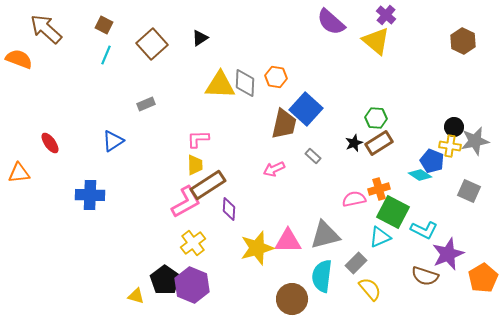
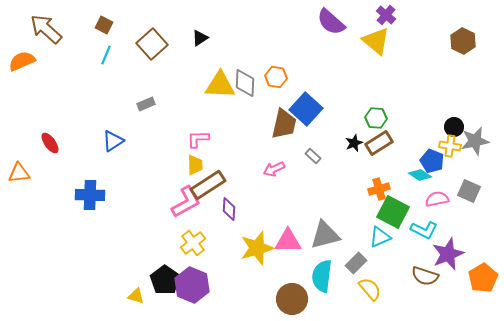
orange semicircle at (19, 59): moved 3 px right, 2 px down; rotated 44 degrees counterclockwise
pink semicircle at (354, 199): moved 83 px right
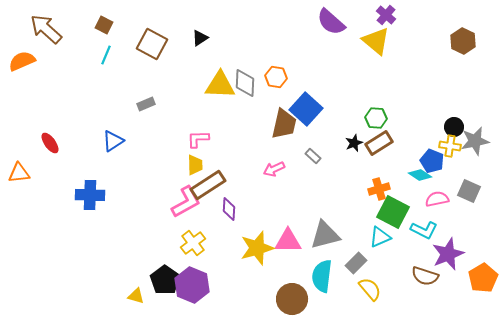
brown square at (152, 44): rotated 20 degrees counterclockwise
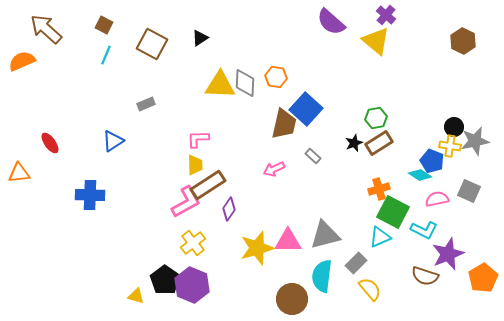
green hexagon at (376, 118): rotated 15 degrees counterclockwise
purple diamond at (229, 209): rotated 30 degrees clockwise
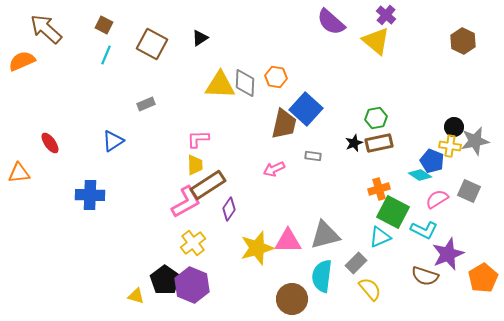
brown rectangle at (379, 143): rotated 20 degrees clockwise
gray rectangle at (313, 156): rotated 35 degrees counterclockwise
pink semicircle at (437, 199): rotated 20 degrees counterclockwise
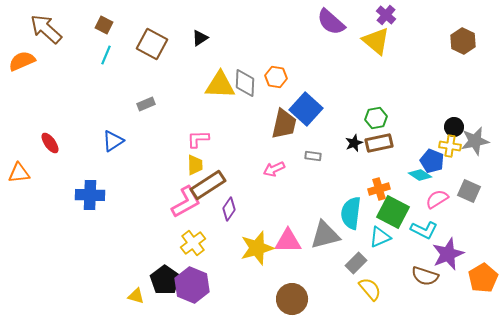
cyan semicircle at (322, 276): moved 29 px right, 63 px up
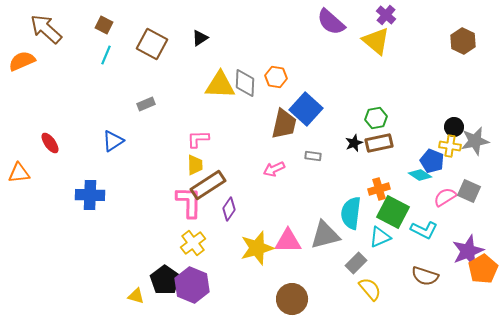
pink semicircle at (437, 199): moved 8 px right, 2 px up
pink L-shape at (186, 202): moved 3 px right; rotated 60 degrees counterclockwise
purple star at (448, 254): moved 20 px right, 3 px up
orange pentagon at (483, 278): moved 9 px up
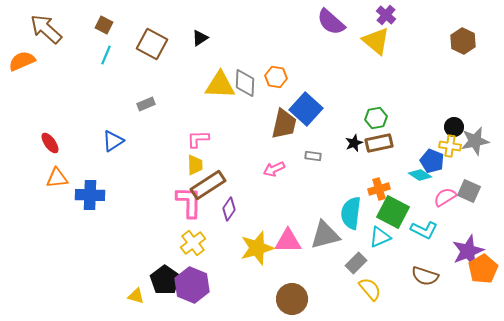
orange triangle at (19, 173): moved 38 px right, 5 px down
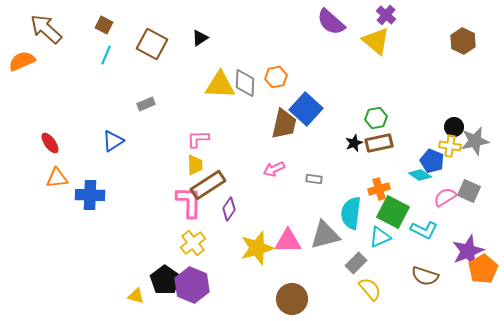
orange hexagon at (276, 77): rotated 20 degrees counterclockwise
gray rectangle at (313, 156): moved 1 px right, 23 px down
